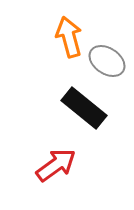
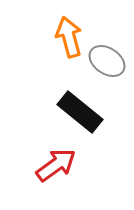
black rectangle: moved 4 px left, 4 px down
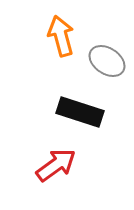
orange arrow: moved 8 px left, 1 px up
black rectangle: rotated 21 degrees counterclockwise
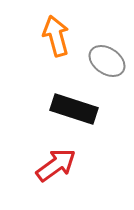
orange arrow: moved 5 px left
black rectangle: moved 6 px left, 3 px up
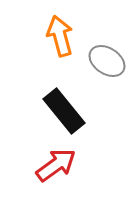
orange arrow: moved 4 px right
black rectangle: moved 10 px left, 2 px down; rotated 33 degrees clockwise
